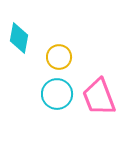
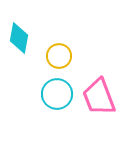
yellow circle: moved 1 px up
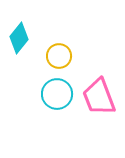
cyan diamond: rotated 28 degrees clockwise
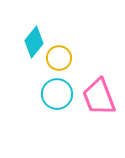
cyan diamond: moved 15 px right, 4 px down
yellow circle: moved 2 px down
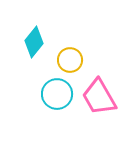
yellow circle: moved 11 px right, 2 px down
pink trapezoid: rotated 9 degrees counterclockwise
